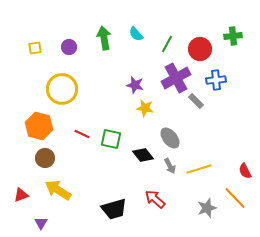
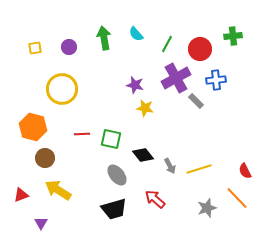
orange hexagon: moved 6 px left, 1 px down
red line: rotated 28 degrees counterclockwise
gray ellipse: moved 53 px left, 37 px down
orange line: moved 2 px right
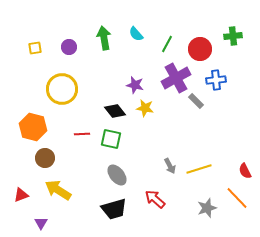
black diamond: moved 28 px left, 44 px up
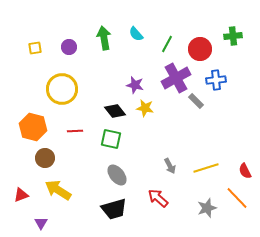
red line: moved 7 px left, 3 px up
yellow line: moved 7 px right, 1 px up
red arrow: moved 3 px right, 1 px up
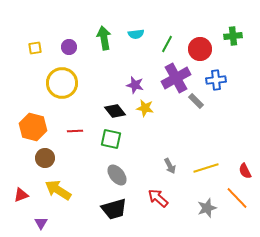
cyan semicircle: rotated 56 degrees counterclockwise
yellow circle: moved 6 px up
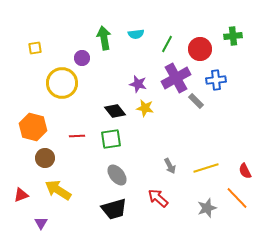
purple circle: moved 13 px right, 11 px down
purple star: moved 3 px right, 1 px up
red line: moved 2 px right, 5 px down
green square: rotated 20 degrees counterclockwise
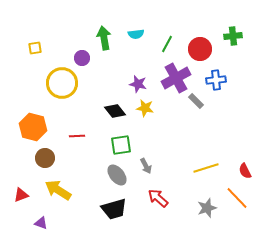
green square: moved 10 px right, 6 px down
gray arrow: moved 24 px left
purple triangle: rotated 40 degrees counterclockwise
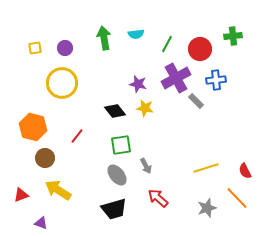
purple circle: moved 17 px left, 10 px up
red line: rotated 49 degrees counterclockwise
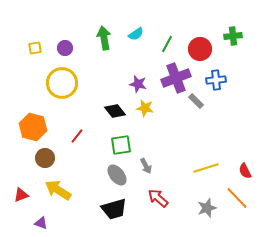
cyan semicircle: rotated 28 degrees counterclockwise
purple cross: rotated 8 degrees clockwise
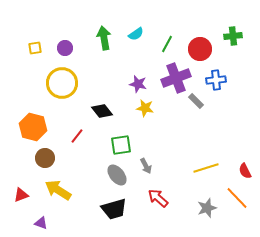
black diamond: moved 13 px left
